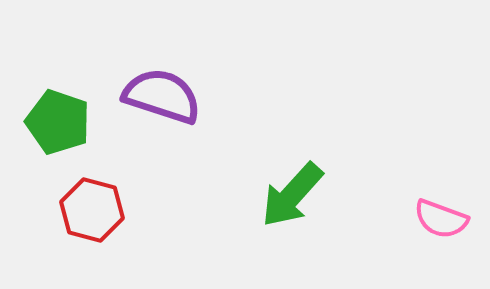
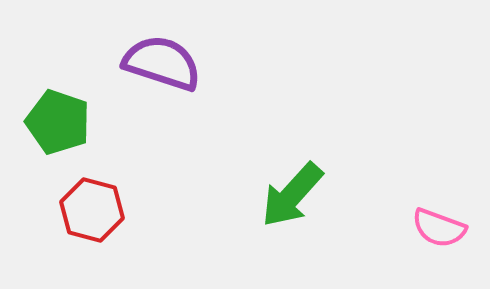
purple semicircle: moved 33 px up
pink semicircle: moved 2 px left, 9 px down
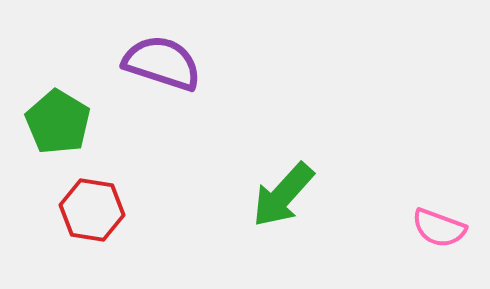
green pentagon: rotated 12 degrees clockwise
green arrow: moved 9 px left
red hexagon: rotated 6 degrees counterclockwise
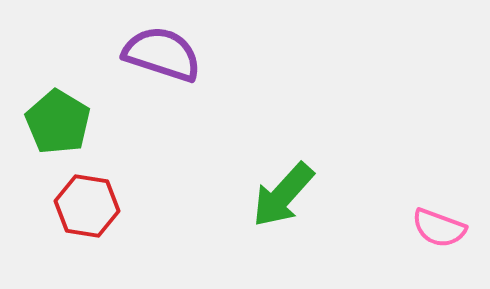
purple semicircle: moved 9 px up
red hexagon: moved 5 px left, 4 px up
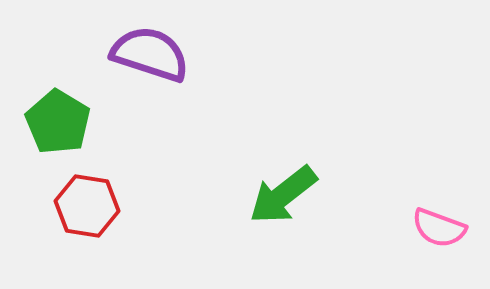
purple semicircle: moved 12 px left
green arrow: rotated 10 degrees clockwise
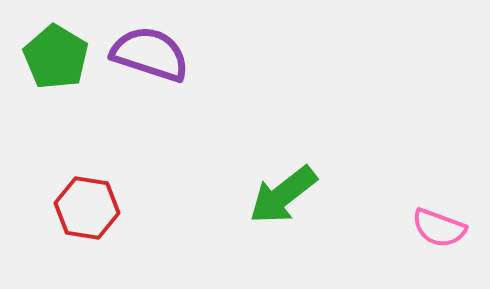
green pentagon: moved 2 px left, 65 px up
red hexagon: moved 2 px down
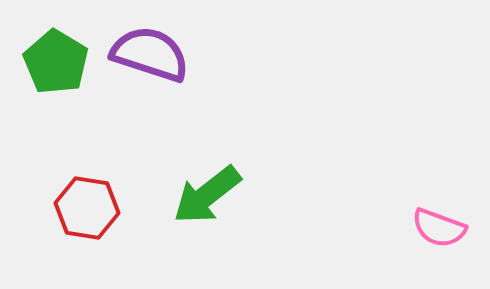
green pentagon: moved 5 px down
green arrow: moved 76 px left
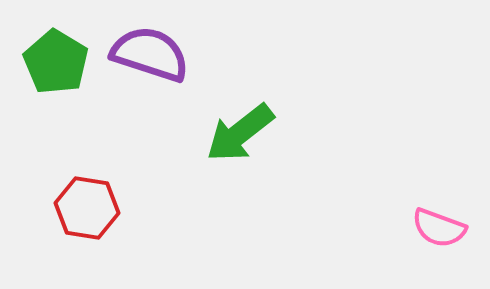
green arrow: moved 33 px right, 62 px up
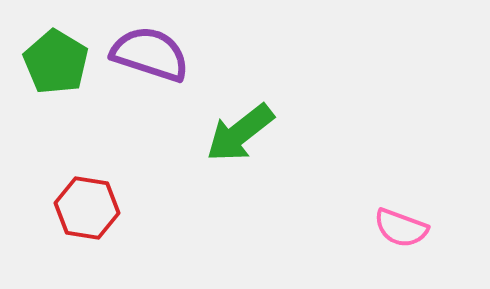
pink semicircle: moved 38 px left
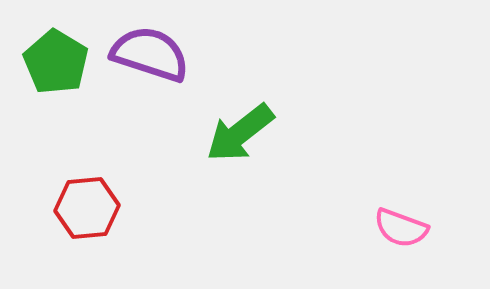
red hexagon: rotated 14 degrees counterclockwise
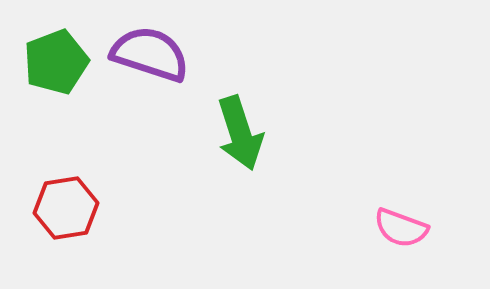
green pentagon: rotated 20 degrees clockwise
green arrow: rotated 70 degrees counterclockwise
red hexagon: moved 21 px left; rotated 4 degrees counterclockwise
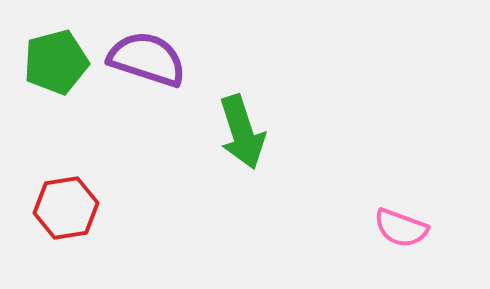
purple semicircle: moved 3 px left, 5 px down
green pentagon: rotated 6 degrees clockwise
green arrow: moved 2 px right, 1 px up
